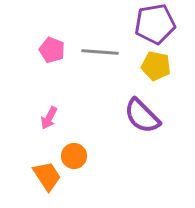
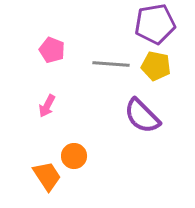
gray line: moved 11 px right, 12 px down
pink arrow: moved 2 px left, 12 px up
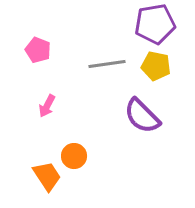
pink pentagon: moved 14 px left
gray line: moved 4 px left; rotated 12 degrees counterclockwise
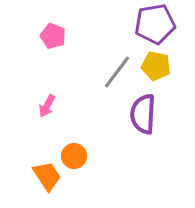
pink pentagon: moved 15 px right, 14 px up
gray line: moved 10 px right, 8 px down; rotated 45 degrees counterclockwise
purple semicircle: moved 1 px right, 2 px up; rotated 48 degrees clockwise
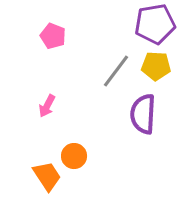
yellow pentagon: rotated 8 degrees counterclockwise
gray line: moved 1 px left, 1 px up
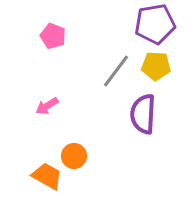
pink arrow: rotated 30 degrees clockwise
orange trapezoid: rotated 28 degrees counterclockwise
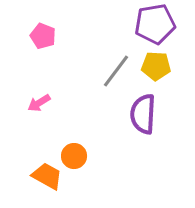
pink pentagon: moved 10 px left
pink arrow: moved 8 px left, 3 px up
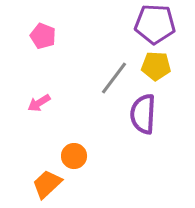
purple pentagon: rotated 12 degrees clockwise
gray line: moved 2 px left, 7 px down
orange trapezoid: moved 8 px down; rotated 72 degrees counterclockwise
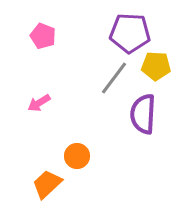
purple pentagon: moved 25 px left, 9 px down
orange circle: moved 3 px right
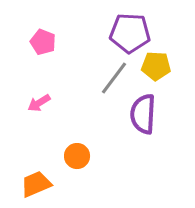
pink pentagon: moved 6 px down
orange trapezoid: moved 11 px left; rotated 20 degrees clockwise
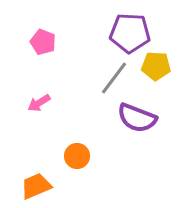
purple semicircle: moved 6 px left, 4 px down; rotated 72 degrees counterclockwise
orange trapezoid: moved 2 px down
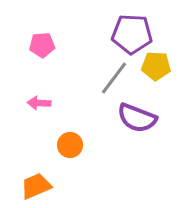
purple pentagon: moved 2 px right, 1 px down
pink pentagon: moved 1 px left, 3 px down; rotated 25 degrees counterclockwise
pink arrow: rotated 35 degrees clockwise
orange circle: moved 7 px left, 11 px up
